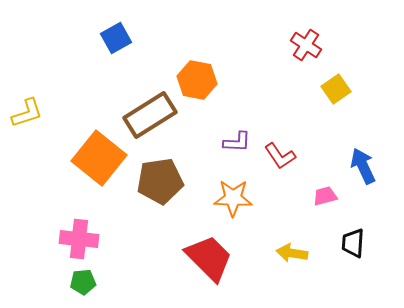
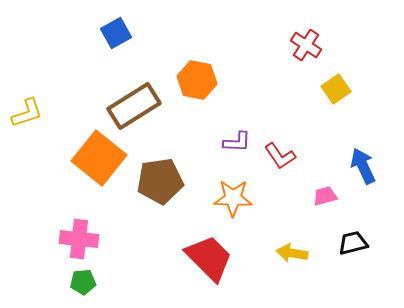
blue square: moved 5 px up
brown rectangle: moved 16 px left, 9 px up
black trapezoid: rotated 72 degrees clockwise
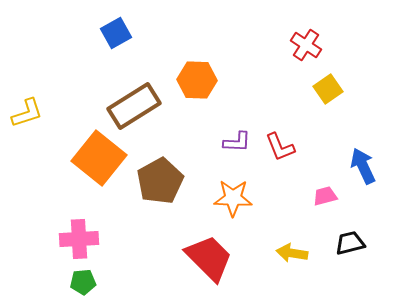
orange hexagon: rotated 9 degrees counterclockwise
yellow square: moved 8 px left
red L-shape: moved 9 px up; rotated 12 degrees clockwise
brown pentagon: rotated 21 degrees counterclockwise
pink cross: rotated 9 degrees counterclockwise
black trapezoid: moved 3 px left
